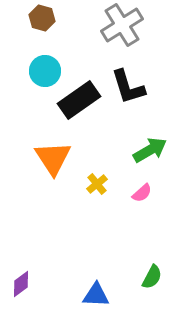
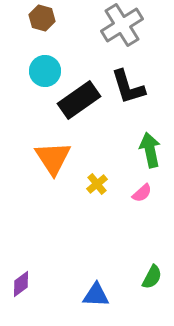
green arrow: rotated 72 degrees counterclockwise
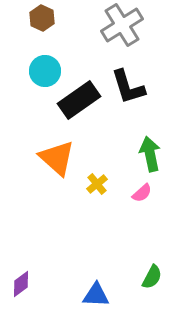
brown hexagon: rotated 10 degrees clockwise
green arrow: moved 4 px down
orange triangle: moved 4 px right; rotated 15 degrees counterclockwise
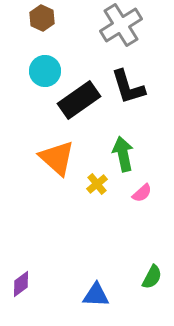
gray cross: moved 1 px left
green arrow: moved 27 px left
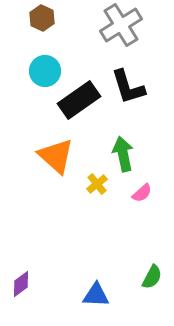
orange triangle: moved 1 px left, 2 px up
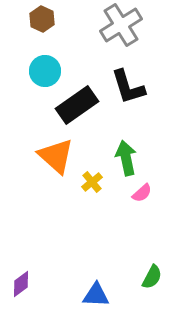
brown hexagon: moved 1 px down
black rectangle: moved 2 px left, 5 px down
green arrow: moved 3 px right, 4 px down
yellow cross: moved 5 px left, 2 px up
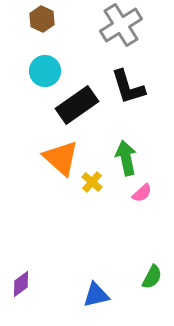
orange triangle: moved 5 px right, 2 px down
yellow cross: rotated 10 degrees counterclockwise
blue triangle: rotated 16 degrees counterclockwise
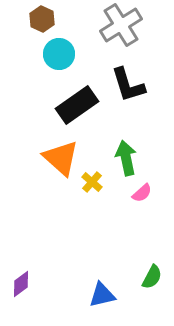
cyan circle: moved 14 px right, 17 px up
black L-shape: moved 2 px up
blue triangle: moved 6 px right
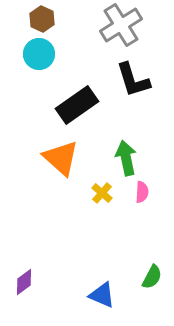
cyan circle: moved 20 px left
black L-shape: moved 5 px right, 5 px up
yellow cross: moved 10 px right, 11 px down
pink semicircle: moved 1 px up; rotated 45 degrees counterclockwise
purple diamond: moved 3 px right, 2 px up
blue triangle: rotated 36 degrees clockwise
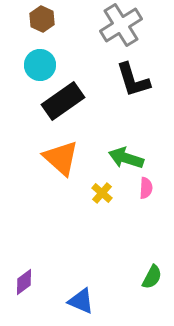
cyan circle: moved 1 px right, 11 px down
black rectangle: moved 14 px left, 4 px up
green arrow: rotated 60 degrees counterclockwise
pink semicircle: moved 4 px right, 4 px up
blue triangle: moved 21 px left, 6 px down
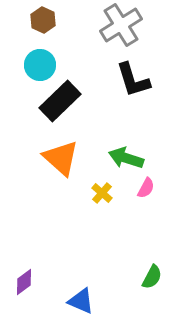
brown hexagon: moved 1 px right, 1 px down
black rectangle: moved 3 px left; rotated 9 degrees counterclockwise
pink semicircle: rotated 25 degrees clockwise
